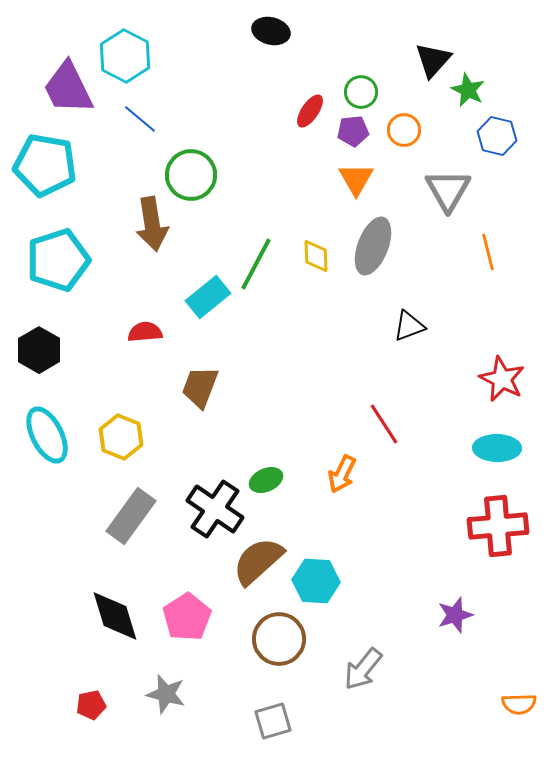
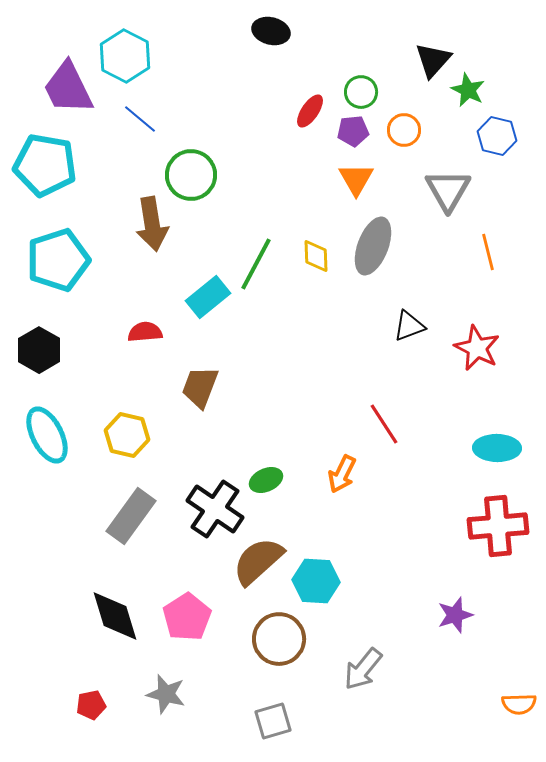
red star at (502, 379): moved 25 px left, 31 px up
yellow hexagon at (121, 437): moved 6 px right, 2 px up; rotated 9 degrees counterclockwise
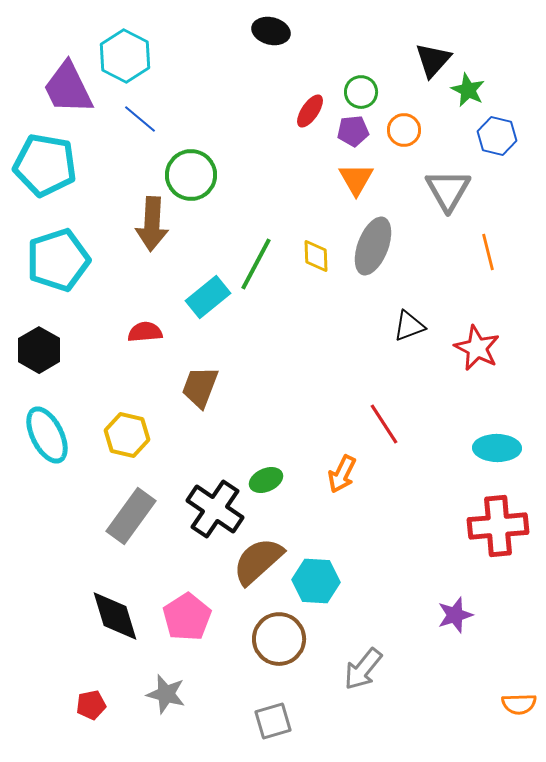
brown arrow at (152, 224): rotated 12 degrees clockwise
